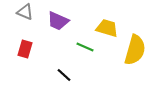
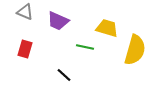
green line: rotated 12 degrees counterclockwise
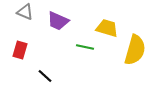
red rectangle: moved 5 px left, 1 px down
black line: moved 19 px left, 1 px down
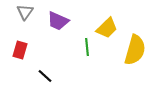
gray triangle: rotated 42 degrees clockwise
yellow trapezoid: rotated 120 degrees clockwise
green line: moved 2 px right; rotated 72 degrees clockwise
